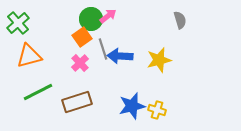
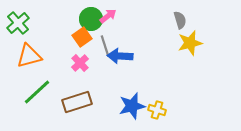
gray line: moved 2 px right, 3 px up
yellow star: moved 31 px right, 17 px up
green line: moved 1 px left; rotated 16 degrees counterclockwise
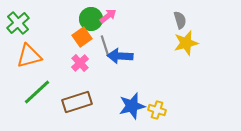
yellow star: moved 4 px left
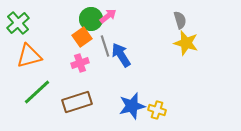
yellow star: rotated 30 degrees clockwise
blue arrow: moved 1 px right, 1 px up; rotated 55 degrees clockwise
pink cross: rotated 24 degrees clockwise
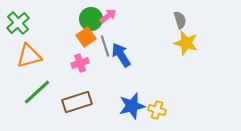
orange square: moved 4 px right
